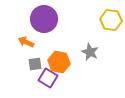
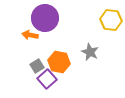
purple circle: moved 1 px right, 1 px up
orange arrow: moved 4 px right, 7 px up; rotated 14 degrees counterclockwise
gray square: moved 2 px right, 2 px down; rotated 24 degrees counterclockwise
purple square: moved 1 px left, 1 px down; rotated 18 degrees clockwise
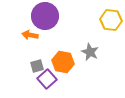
purple circle: moved 2 px up
orange hexagon: moved 4 px right
gray square: rotated 16 degrees clockwise
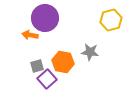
purple circle: moved 2 px down
yellow hexagon: rotated 20 degrees counterclockwise
gray star: rotated 18 degrees counterclockwise
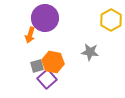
yellow hexagon: rotated 15 degrees counterclockwise
orange arrow: rotated 84 degrees counterclockwise
orange hexagon: moved 10 px left
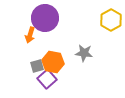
gray star: moved 6 px left, 1 px down
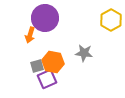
purple square: rotated 18 degrees clockwise
